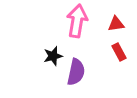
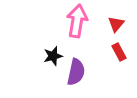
red triangle: rotated 42 degrees counterclockwise
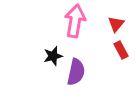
pink arrow: moved 2 px left
red rectangle: moved 2 px right, 2 px up
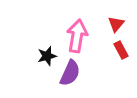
pink arrow: moved 2 px right, 15 px down
black star: moved 6 px left
purple semicircle: moved 6 px left, 1 px down; rotated 12 degrees clockwise
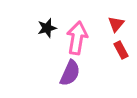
pink arrow: moved 2 px down
black star: moved 28 px up
